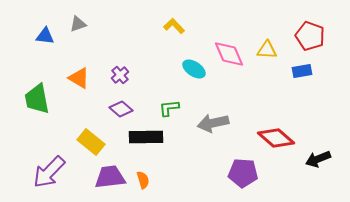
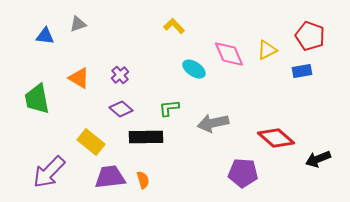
yellow triangle: rotated 30 degrees counterclockwise
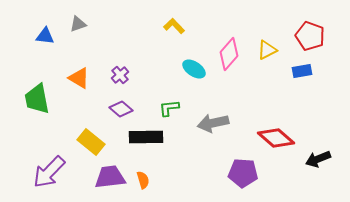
pink diamond: rotated 64 degrees clockwise
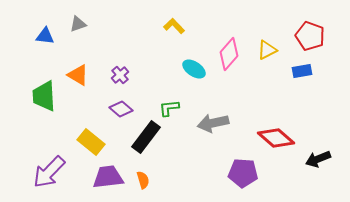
orange triangle: moved 1 px left, 3 px up
green trapezoid: moved 7 px right, 3 px up; rotated 8 degrees clockwise
black rectangle: rotated 52 degrees counterclockwise
purple trapezoid: moved 2 px left
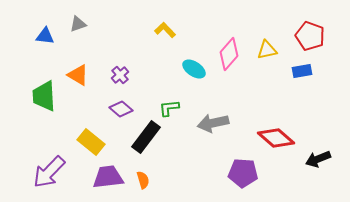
yellow L-shape: moved 9 px left, 4 px down
yellow triangle: rotated 15 degrees clockwise
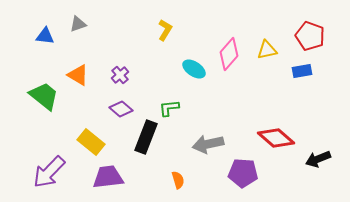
yellow L-shape: rotated 75 degrees clockwise
green trapezoid: rotated 132 degrees clockwise
gray arrow: moved 5 px left, 21 px down
black rectangle: rotated 16 degrees counterclockwise
orange semicircle: moved 35 px right
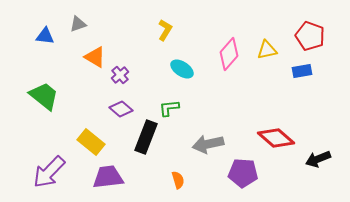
cyan ellipse: moved 12 px left
orange triangle: moved 17 px right, 18 px up
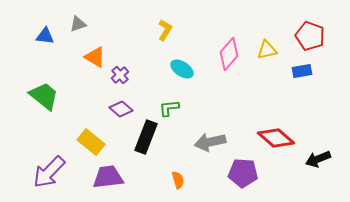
gray arrow: moved 2 px right, 2 px up
